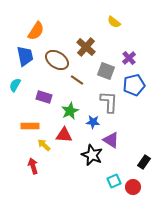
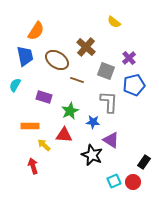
brown line: rotated 16 degrees counterclockwise
red circle: moved 5 px up
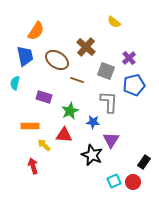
cyan semicircle: moved 2 px up; rotated 16 degrees counterclockwise
purple triangle: rotated 30 degrees clockwise
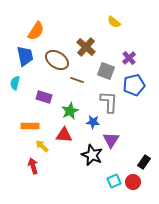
yellow arrow: moved 2 px left, 1 px down
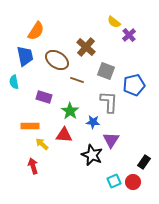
purple cross: moved 23 px up
cyan semicircle: moved 1 px left, 1 px up; rotated 24 degrees counterclockwise
green star: rotated 12 degrees counterclockwise
yellow arrow: moved 2 px up
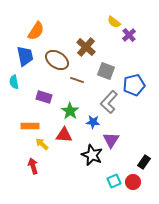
gray L-shape: rotated 140 degrees counterclockwise
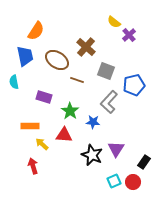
purple triangle: moved 5 px right, 9 px down
